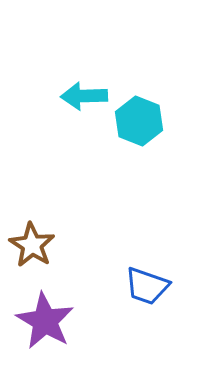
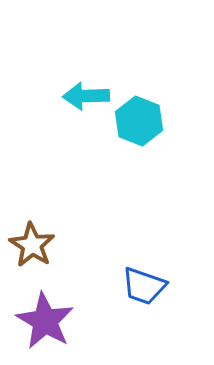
cyan arrow: moved 2 px right
blue trapezoid: moved 3 px left
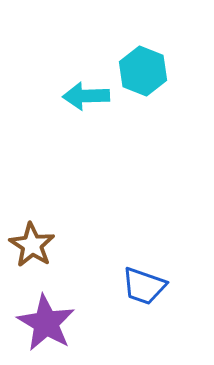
cyan hexagon: moved 4 px right, 50 px up
purple star: moved 1 px right, 2 px down
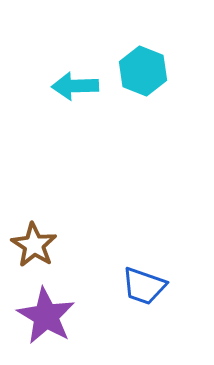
cyan arrow: moved 11 px left, 10 px up
brown star: moved 2 px right
purple star: moved 7 px up
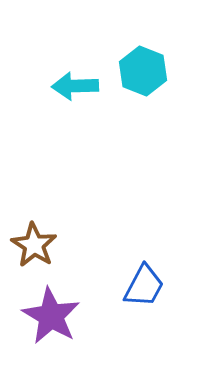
blue trapezoid: rotated 81 degrees counterclockwise
purple star: moved 5 px right
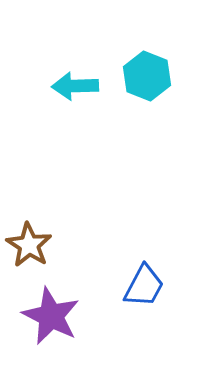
cyan hexagon: moved 4 px right, 5 px down
brown star: moved 5 px left
purple star: rotated 4 degrees counterclockwise
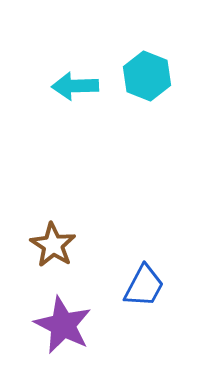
brown star: moved 24 px right
purple star: moved 12 px right, 9 px down
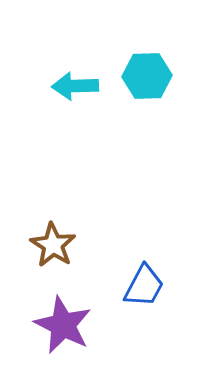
cyan hexagon: rotated 24 degrees counterclockwise
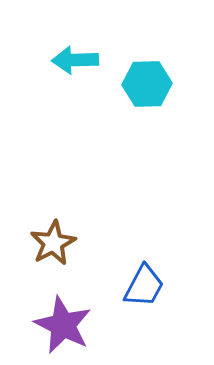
cyan hexagon: moved 8 px down
cyan arrow: moved 26 px up
brown star: moved 2 px up; rotated 12 degrees clockwise
